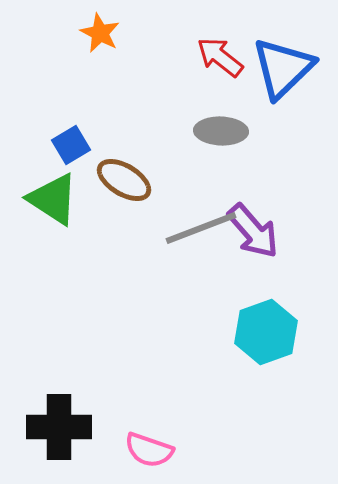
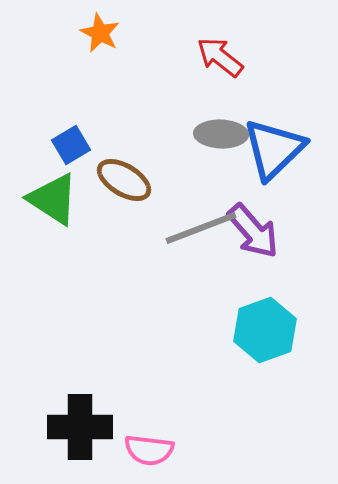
blue triangle: moved 9 px left, 81 px down
gray ellipse: moved 3 px down
cyan hexagon: moved 1 px left, 2 px up
black cross: moved 21 px right
pink semicircle: rotated 12 degrees counterclockwise
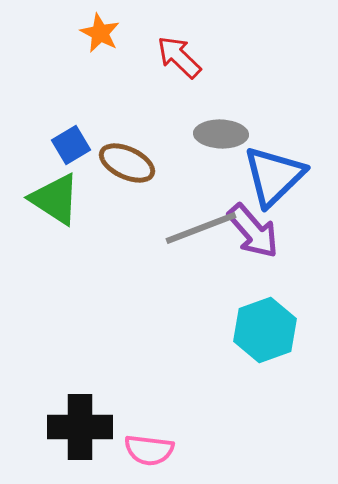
red arrow: moved 41 px left; rotated 6 degrees clockwise
blue triangle: moved 27 px down
brown ellipse: moved 3 px right, 17 px up; rotated 6 degrees counterclockwise
green triangle: moved 2 px right
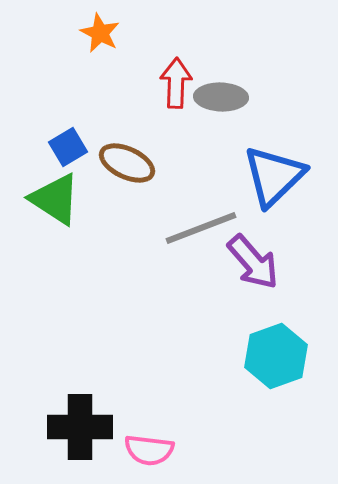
red arrow: moved 3 px left, 26 px down; rotated 48 degrees clockwise
gray ellipse: moved 37 px up
blue square: moved 3 px left, 2 px down
purple arrow: moved 31 px down
cyan hexagon: moved 11 px right, 26 px down
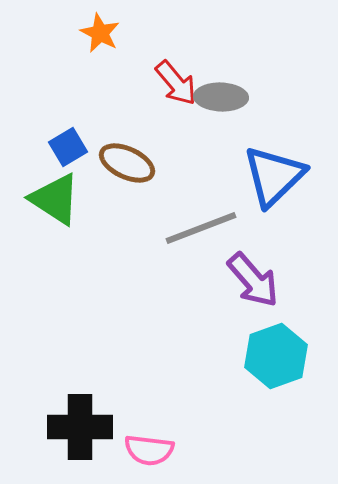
red arrow: rotated 138 degrees clockwise
purple arrow: moved 18 px down
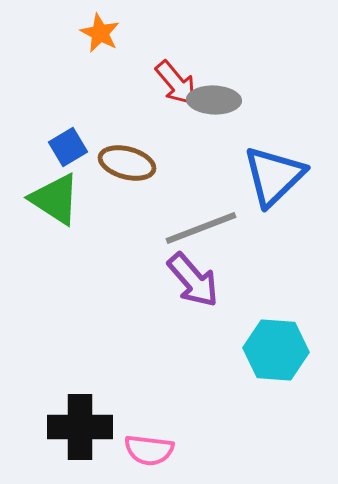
gray ellipse: moved 7 px left, 3 px down
brown ellipse: rotated 10 degrees counterclockwise
purple arrow: moved 60 px left
cyan hexagon: moved 6 px up; rotated 24 degrees clockwise
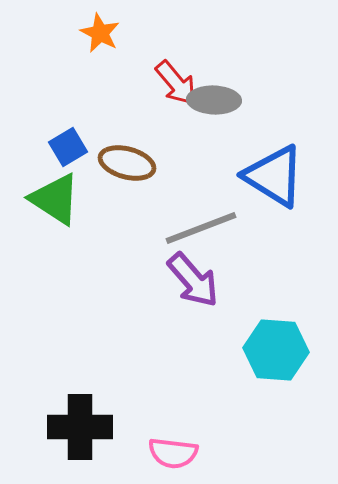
blue triangle: rotated 44 degrees counterclockwise
pink semicircle: moved 24 px right, 3 px down
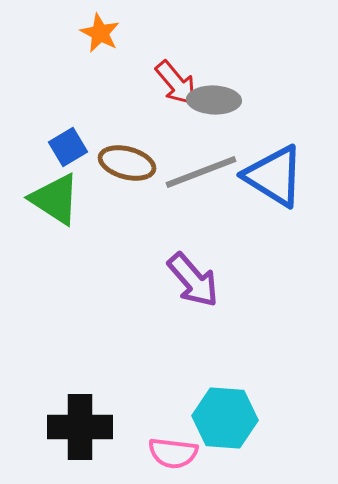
gray line: moved 56 px up
cyan hexagon: moved 51 px left, 68 px down
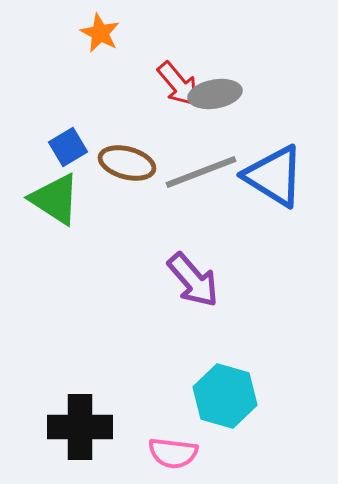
red arrow: moved 2 px right, 1 px down
gray ellipse: moved 1 px right, 6 px up; rotated 12 degrees counterclockwise
cyan hexagon: moved 22 px up; rotated 12 degrees clockwise
